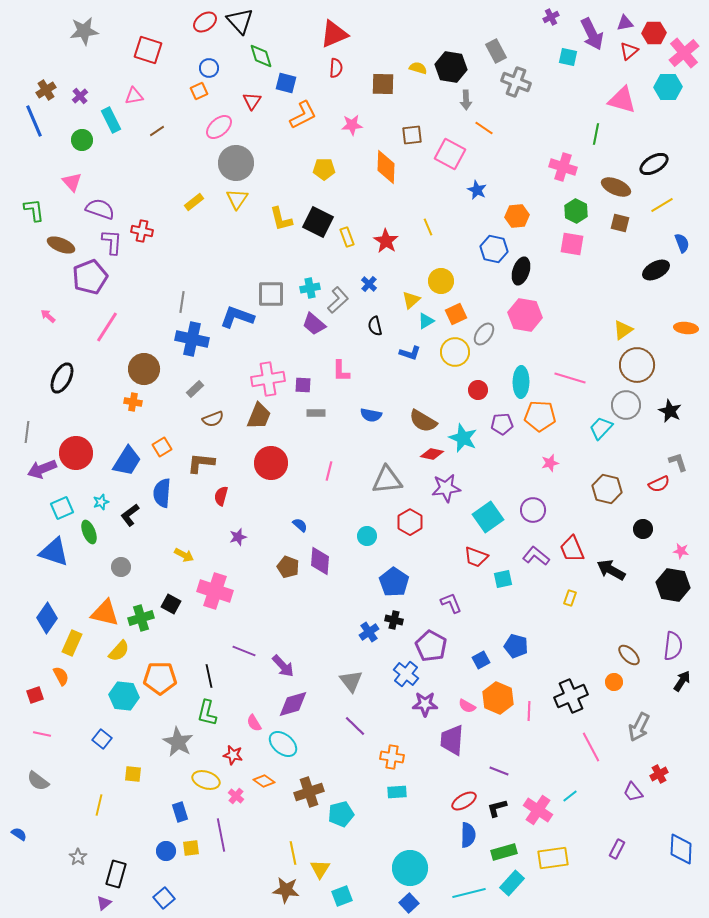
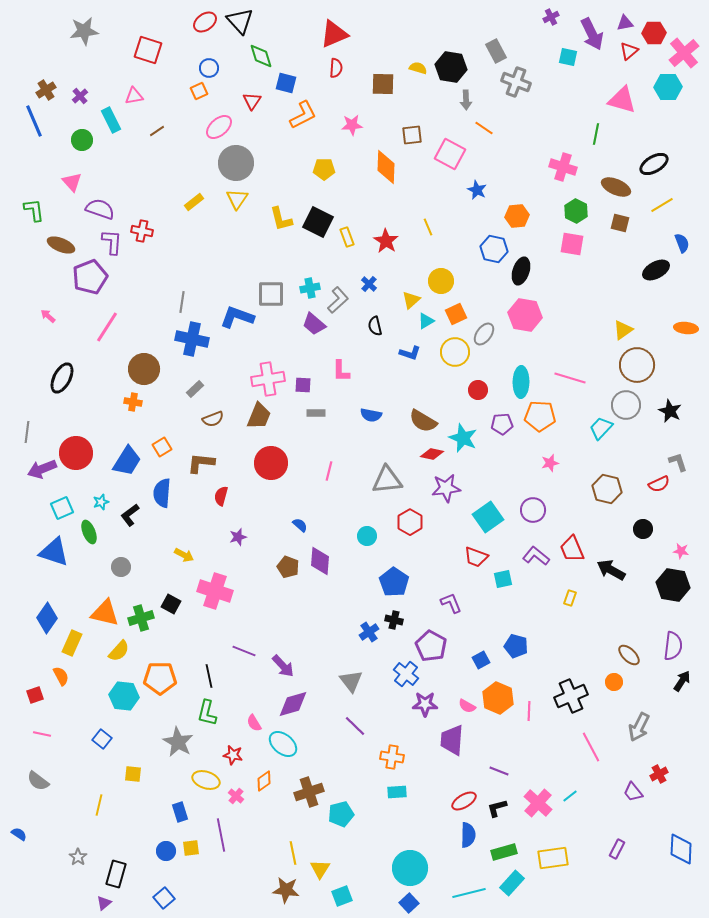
orange diamond at (264, 781): rotated 70 degrees counterclockwise
pink cross at (538, 810): moved 7 px up; rotated 8 degrees clockwise
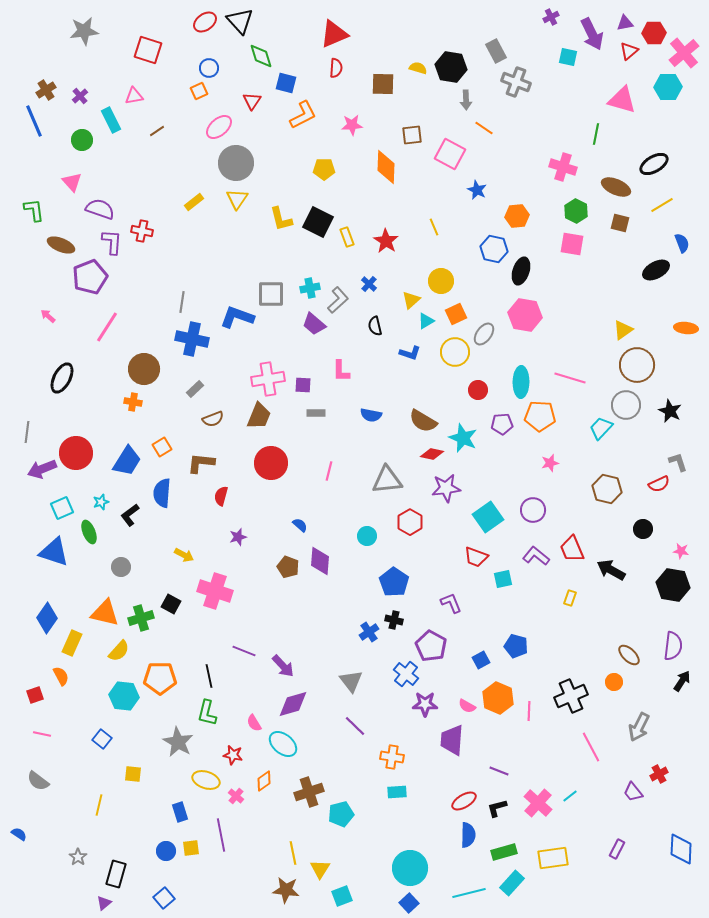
yellow line at (428, 227): moved 6 px right
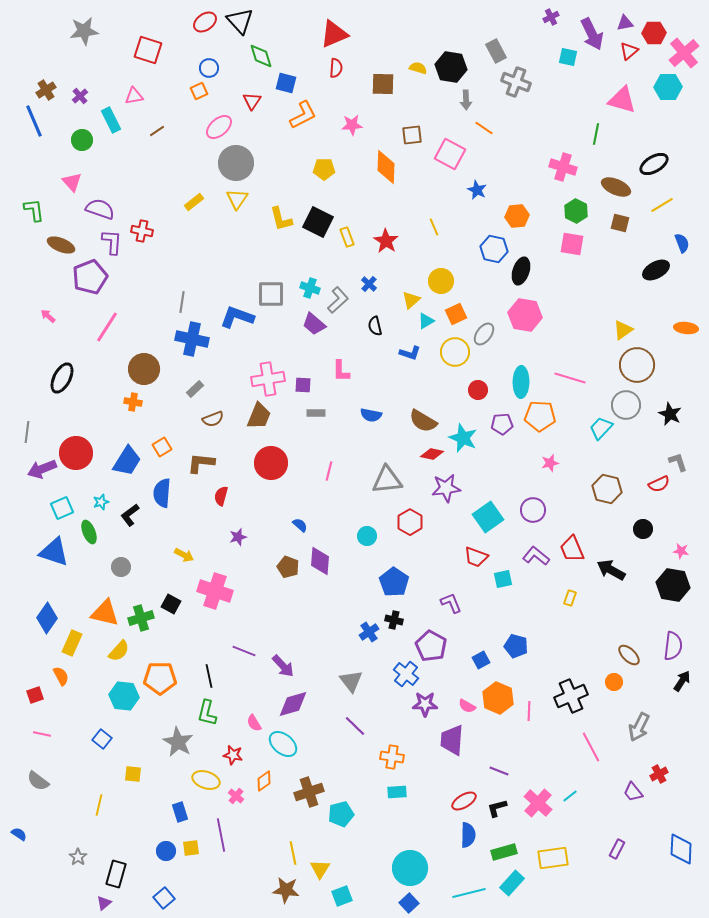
cyan cross at (310, 288): rotated 30 degrees clockwise
black star at (670, 411): moved 3 px down
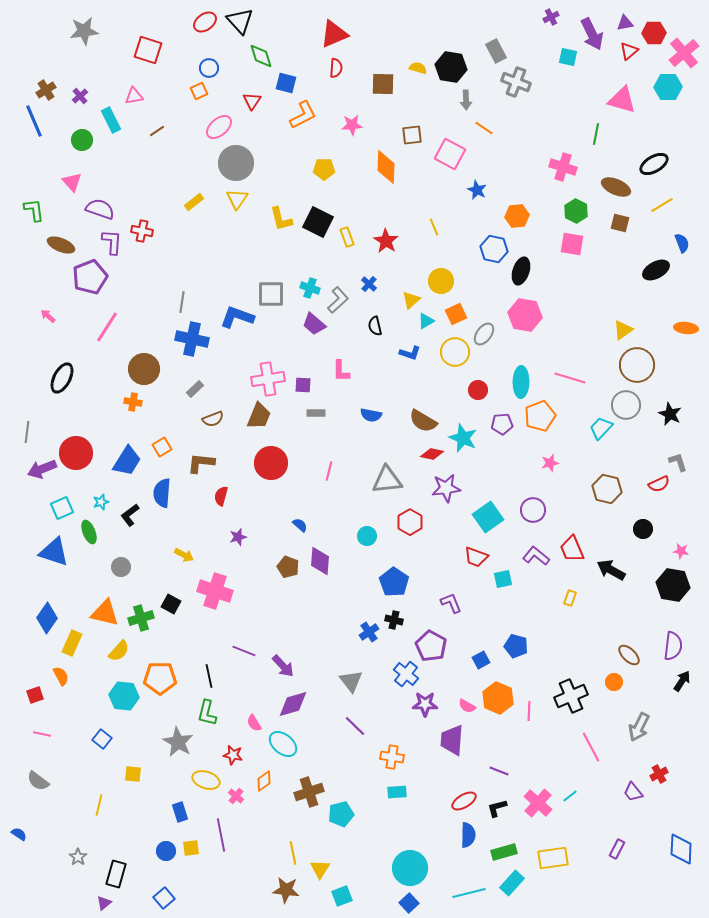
orange pentagon at (540, 416): rotated 24 degrees counterclockwise
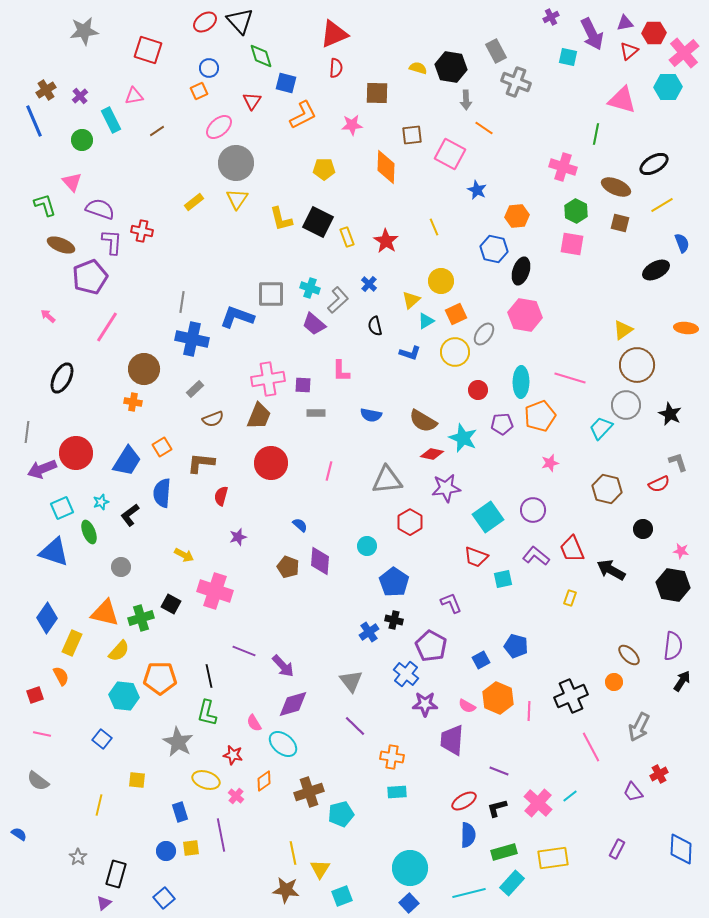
brown square at (383, 84): moved 6 px left, 9 px down
green L-shape at (34, 210): moved 11 px right, 5 px up; rotated 10 degrees counterclockwise
cyan circle at (367, 536): moved 10 px down
yellow square at (133, 774): moved 4 px right, 6 px down
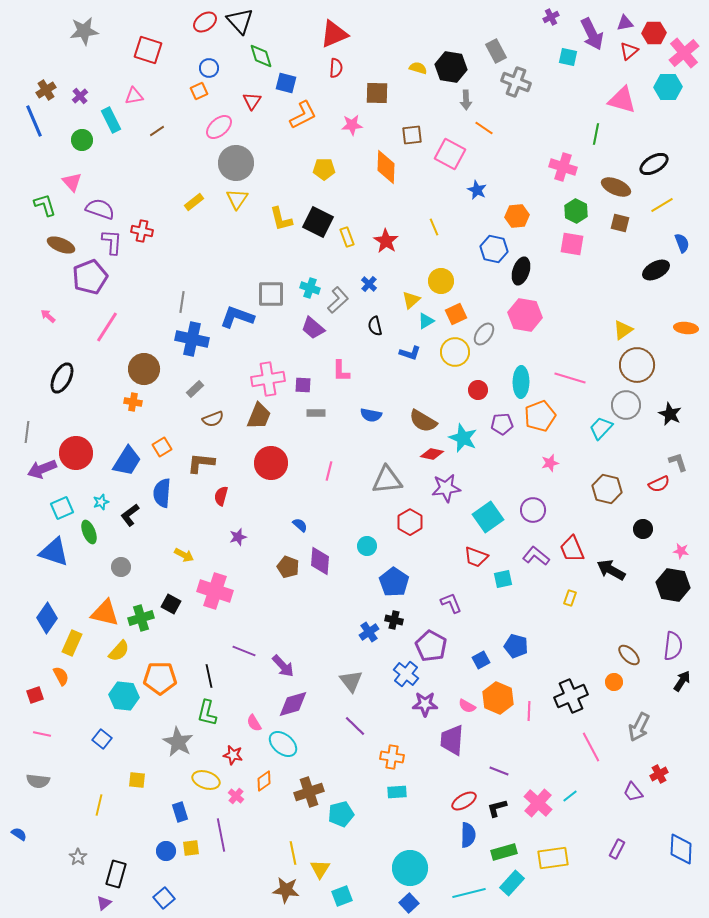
purple trapezoid at (314, 324): moved 1 px left, 4 px down
gray semicircle at (38, 781): rotated 30 degrees counterclockwise
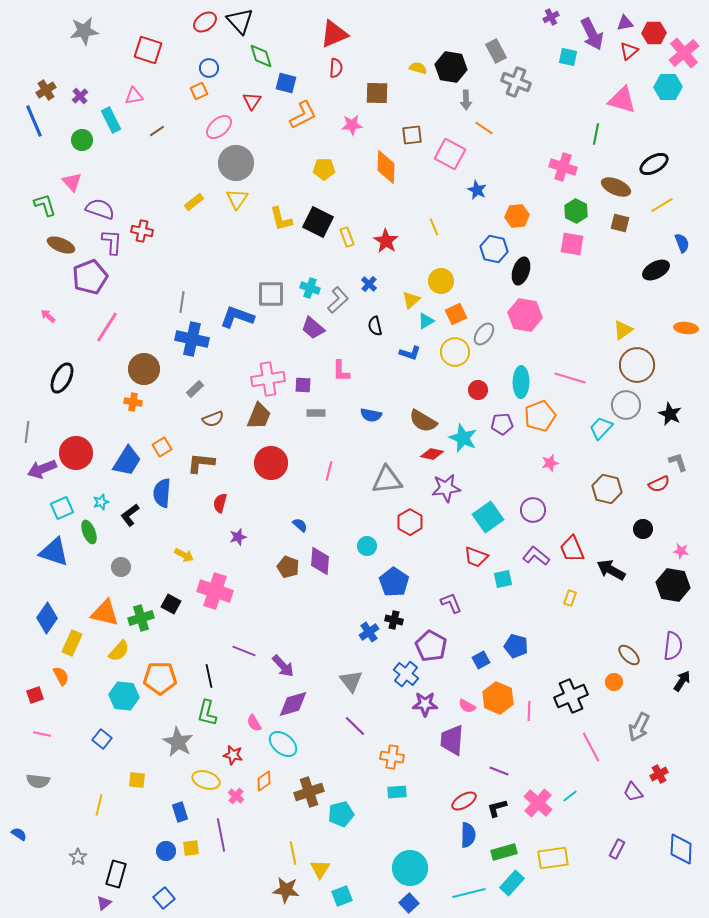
red semicircle at (221, 496): moved 1 px left, 7 px down
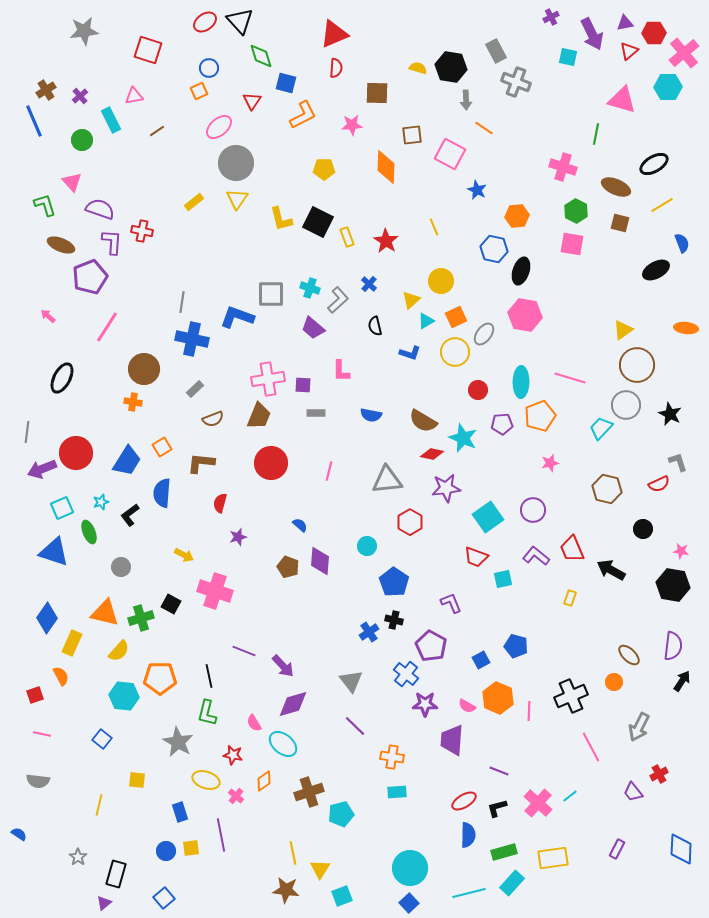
orange square at (456, 314): moved 3 px down
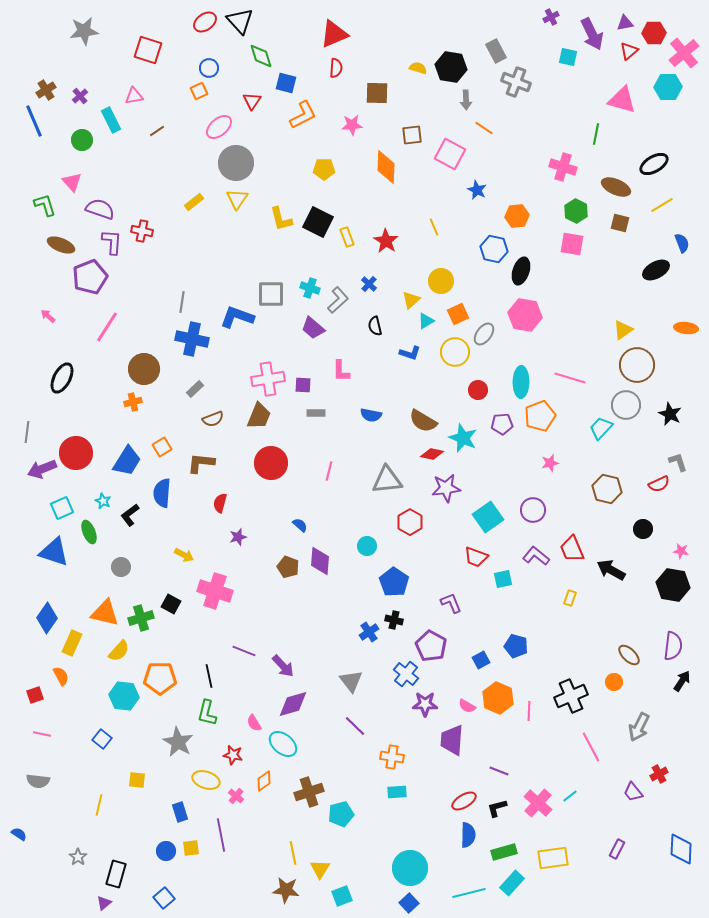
orange square at (456, 317): moved 2 px right, 3 px up
orange cross at (133, 402): rotated 24 degrees counterclockwise
cyan star at (101, 502): moved 2 px right, 1 px up; rotated 28 degrees counterclockwise
